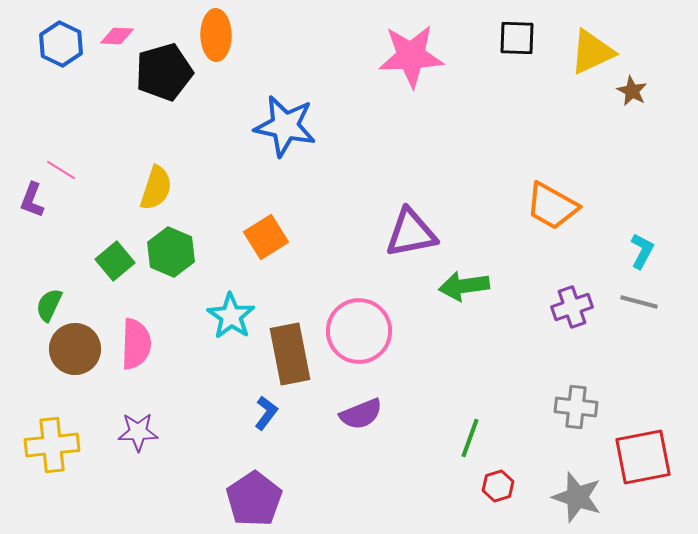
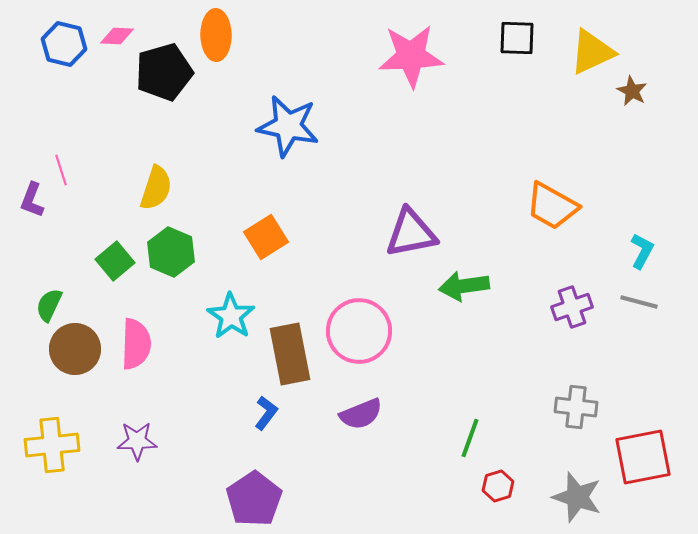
blue hexagon: moved 3 px right; rotated 12 degrees counterclockwise
blue star: moved 3 px right
pink line: rotated 40 degrees clockwise
purple star: moved 1 px left, 9 px down
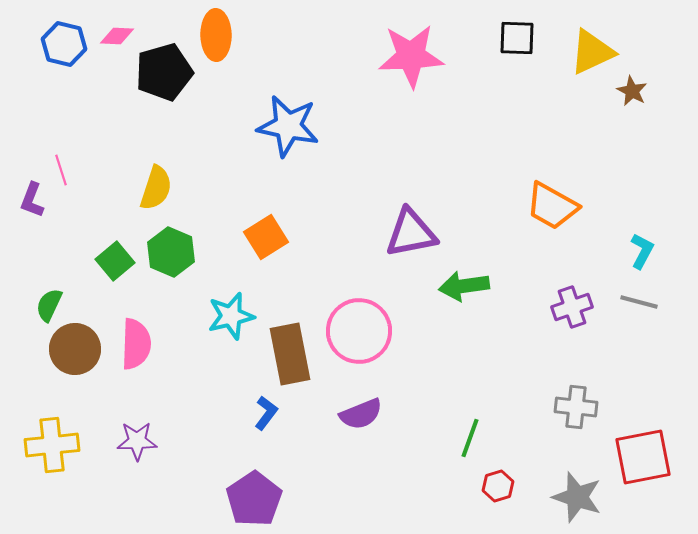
cyan star: rotated 24 degrees clockwise
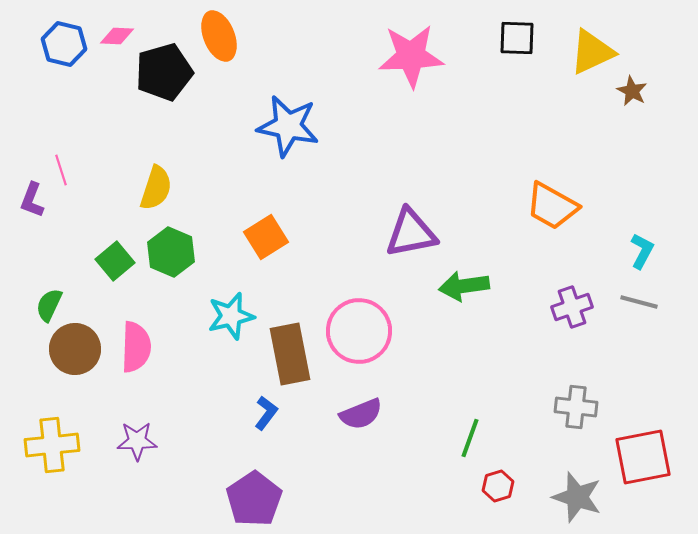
orange ellipse: moved 3 px right, 1 px down; rotated 21 degrees counterclockwise
pink semicircle: moved 3 px down
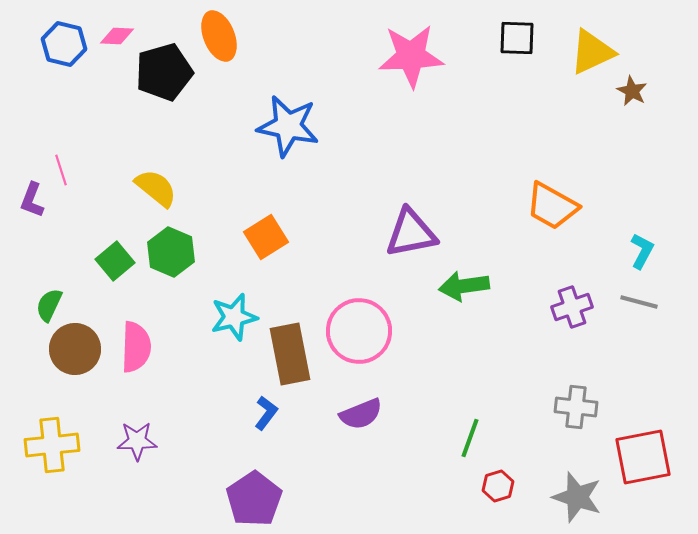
yellow semicircle: rotated 69 degrees counterclockwise
cyan star: moved 3 px right, 1 px down
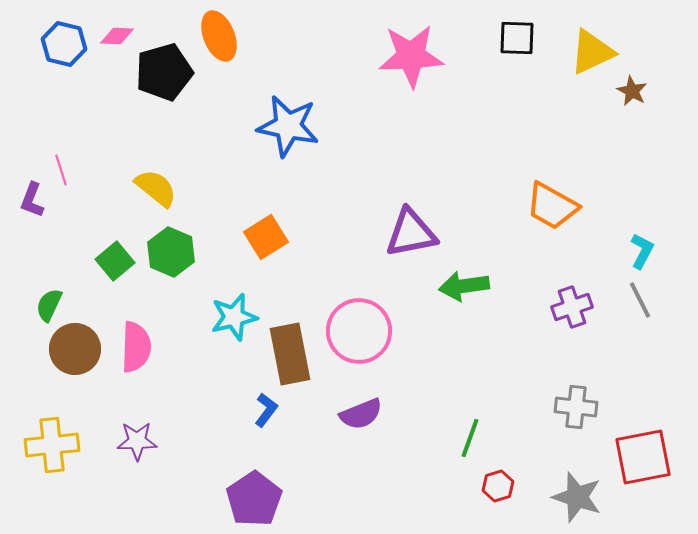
gray line: moved 1 px right, 2 px up; rotated 48 degrees clockwise
blue L-shape: moved 3 px up
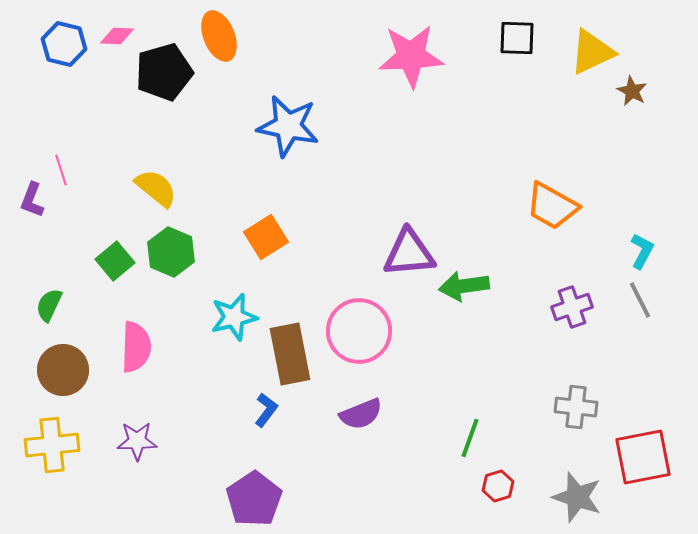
purple triangle: moved 2 px left, 20 px down; rotated 6 degrees clockwise
brown circle: moved 12 px left, 21 px down
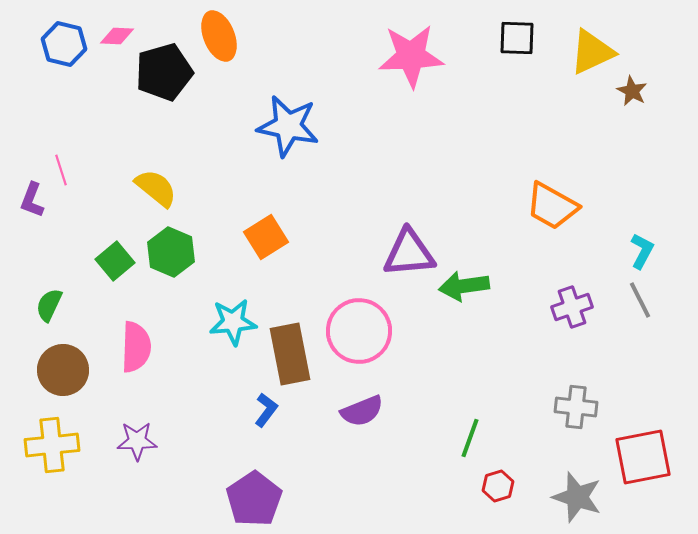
cyan star: moved 1 px left, 5 px down; rotated 9 degrees clockwise
purple semicircle: moved 1 px right, 3 px up
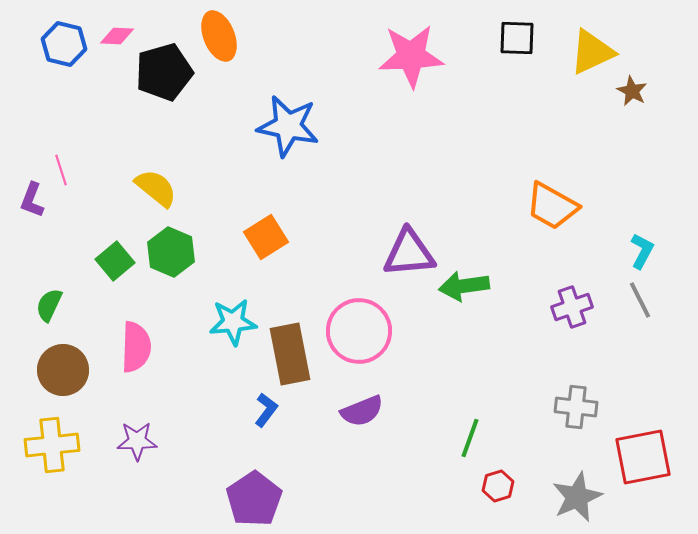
gray star: rotated 30 degrees clockwise
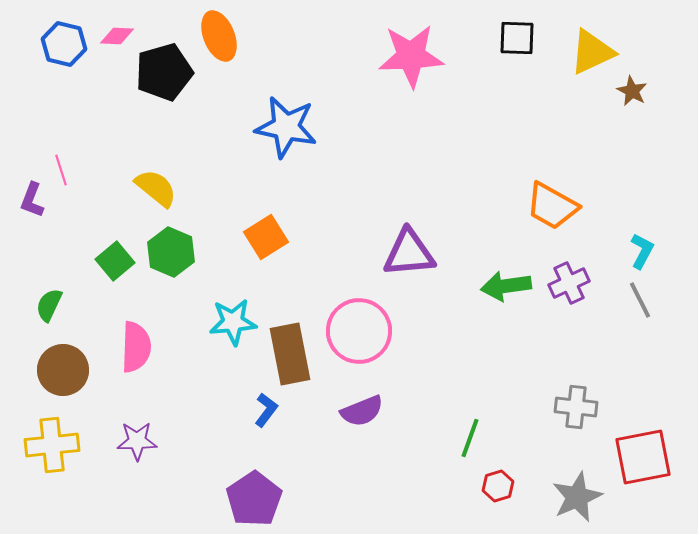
blue star: moved 2 px left, 1 px down
green arrow: moved 42 px right
purple cross: moved 3 px left, 24 px up; rotated 6 degrees counterclockwise
